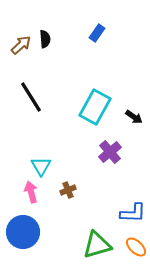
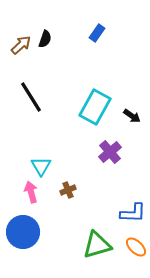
black semicircle: rotated 24 degrees clockwise
black arrow: moved 2 px left, 1 px up
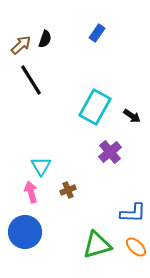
black line: moved 17 px up
blue circle: moved 2 px right
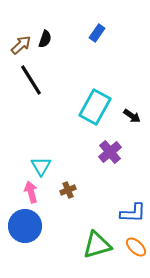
blue circle: moved 6 px up
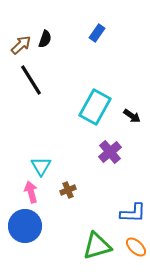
green triangle: moved 1 px down
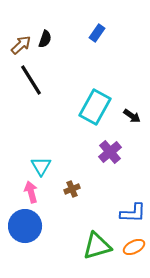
brown cross: moved 4 px right, 1 px up
orange ellipse: moved 2 px left; rotated 70 degrees counterclockwise
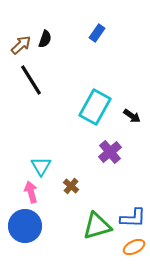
brown cross: moved 1 px left, 3 px up; rotated 28 degrees counterclockwise
blue L-shape: moved 5 px down
green triangle: moved 20 px up
